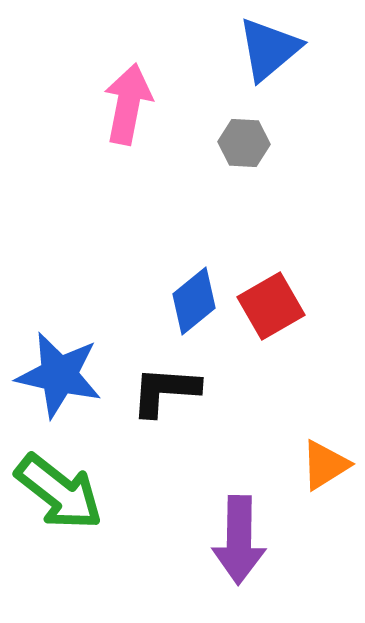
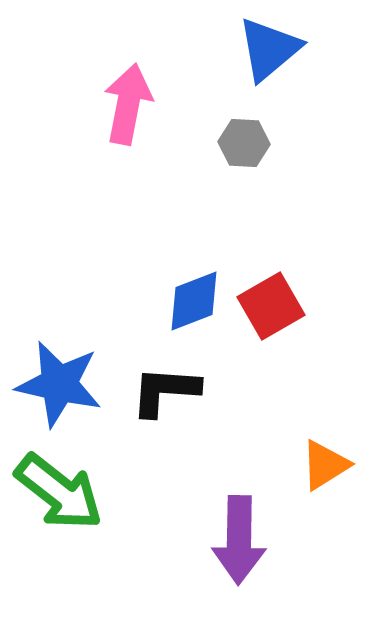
blue diamond: rotated 18 degrees clockwise
blue star: moved 9 px down
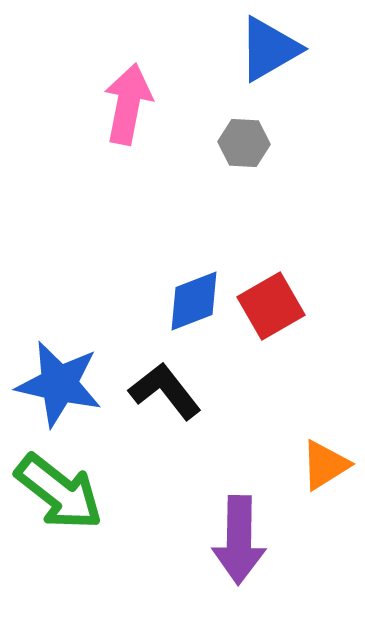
blue triangle: rotated 10 degrees clockwise
black L-shape: rotated 48 degrees clockwise
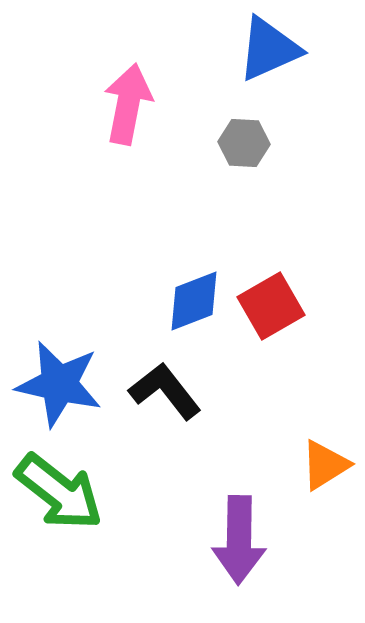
blue triangle: rotated 6 degrees clockwise
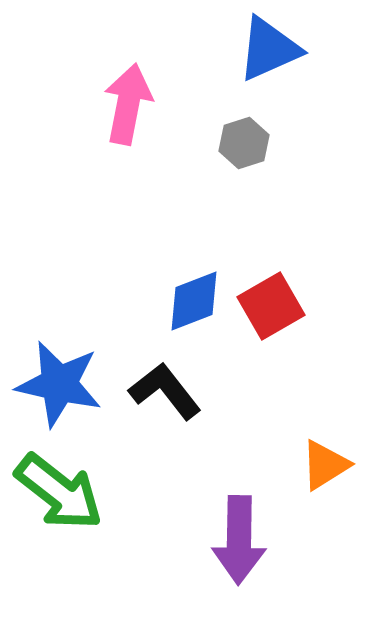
gray hexagon: rotated 21 degrees counterclockwise
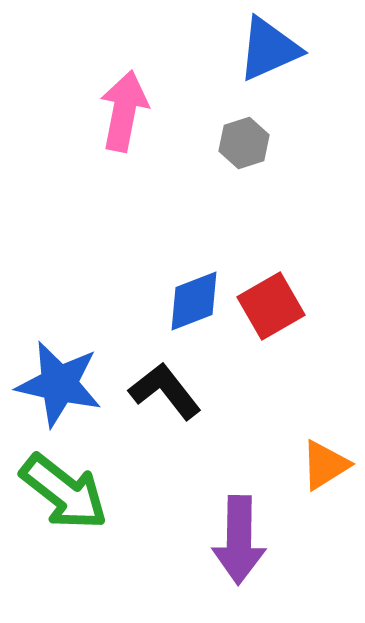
pink arrow: moved 4 px left, 7 px down
green arrow: moved 5 px right
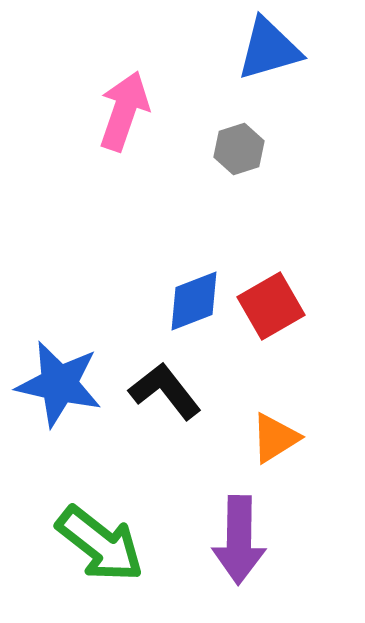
blue triangle: rotated 8 degrees clockwise
pink arrow: rotated 8 degrees clockwise
gray hexagon: moved 5 px left, 6 px down
orange triangle: moved 50 px left, 27 px up
green arrow: moved 36 px right, 52 px down
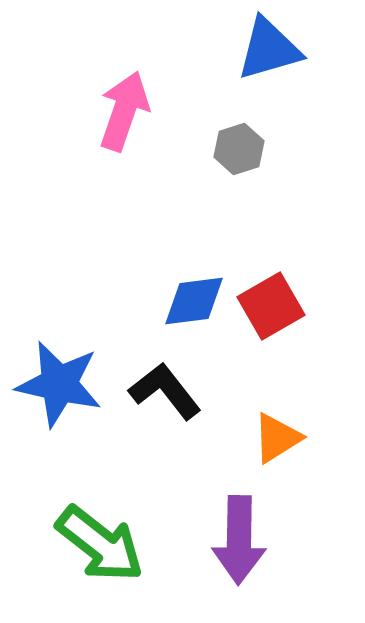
blue diamond: rotated 14 degrees clockwise
orange triangle: moved 2 px right
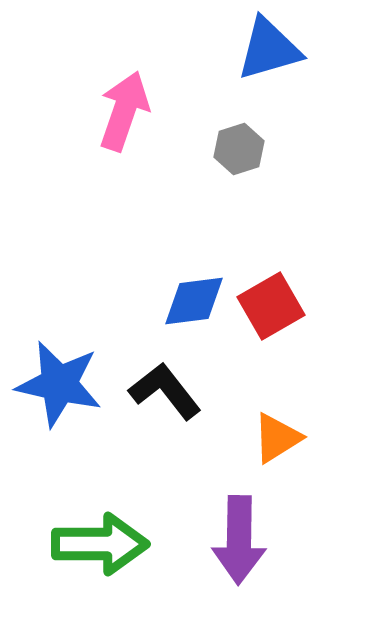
green arrow: rotated 38 degrees counterclockwise
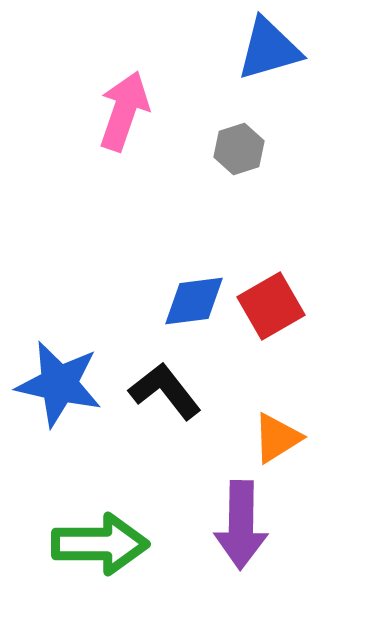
purple arrow: moved 2 px right, 15 px up
